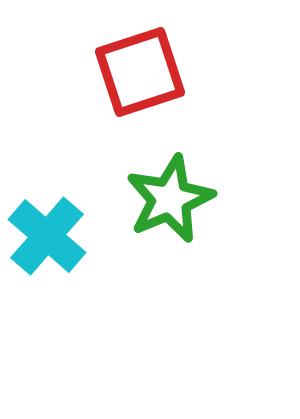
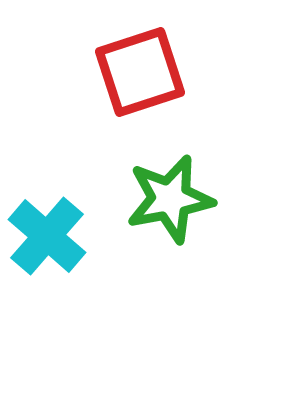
green star: rotated 12 degrees clockwise
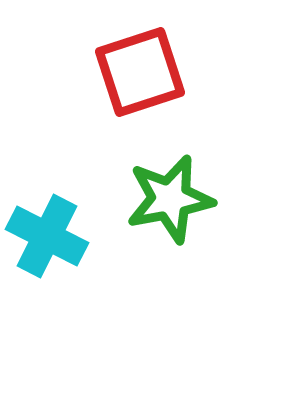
cyan cross: rotated 14 degrees counterclockwise
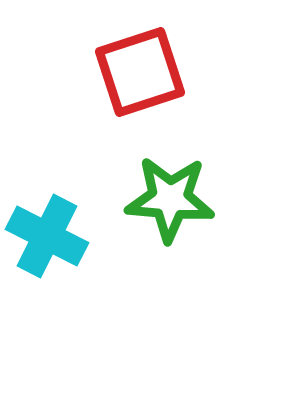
green star: rotated 16 degrees clockwise
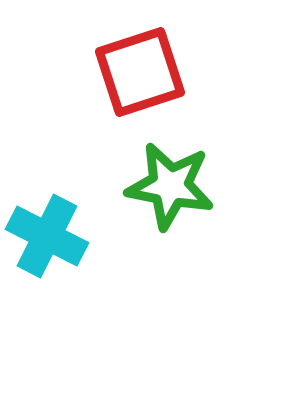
green star: moved 13 px up; rotated 6 degrees clockwise
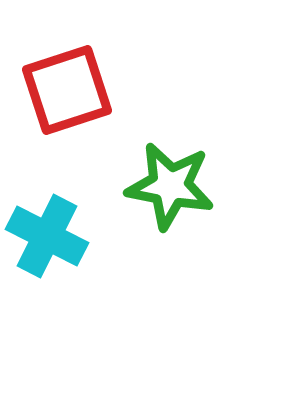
red square: moved 73 px left, 18 px down
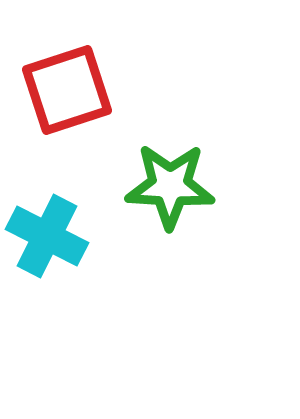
green star: rotated 8 degrees counterclockwise
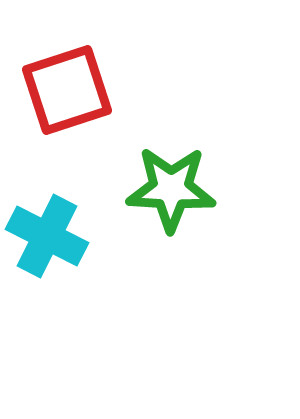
green star: moved 1 px right, 3 px down
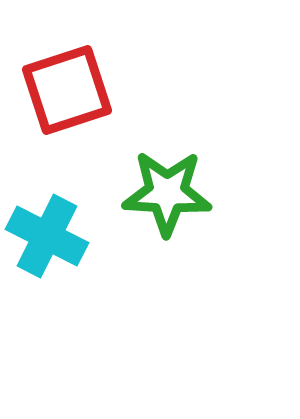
green star: moved 4 px left, 4 px down
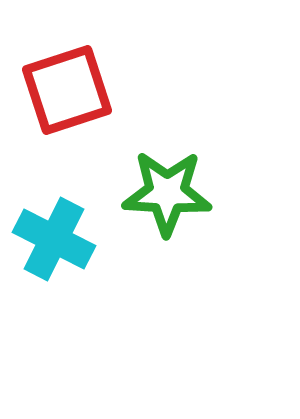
cyan cross: moved 7 px right, 3 px down
